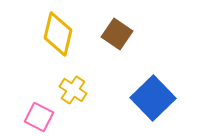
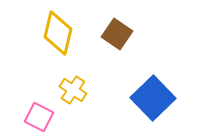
yellow diamond: moved 1 px up
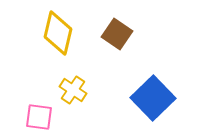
pink square: rotated 20 degrees counterclockwise
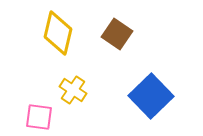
blue square: moved 2 px left, 2 px up
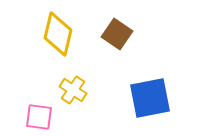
yellow diamond: moved 1 px down
blue square: moved 1 px left, 2 px down; rotated 33 degrees clockwise
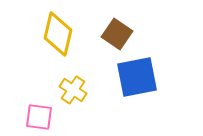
blue square: moved 13 px left, 21 px up
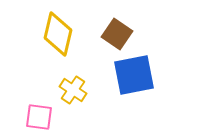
blue square: moved 3 px left, 2 px up
